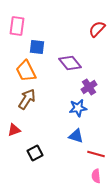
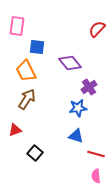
red triangle: moved 1 px right
black square: rotated 21 degrees counterclockwise
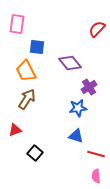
pink rectangle: moved 2 px up
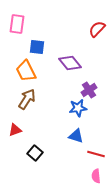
purple cross: moved 3 px down
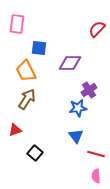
blue square: moved 2 px right, 1 px down
purple diamond: rotated 50 degrees counterclockwise
blue triangle: rotated 35 degrees clockwise
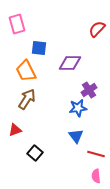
pink rectangle: rotated 24 degrees counterclockwise
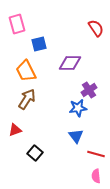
red semicircle: moved 1 px left, 1 px up; rotated 102 degrees clockwise
blue square: moved 4 px up; rotated 21 degrees counterclockwise
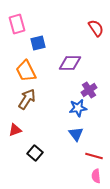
blue square: moved 1 px left, 1 px up
blue triangle: moved 2 px up
red line: moved 2 px left, 2 px down
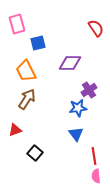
red line: rotated 66 degrees clockwise
